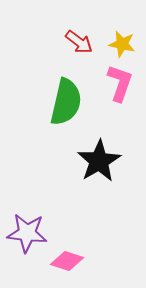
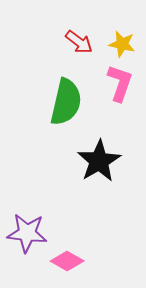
pink diamond: rotated 12 degrees clockwise
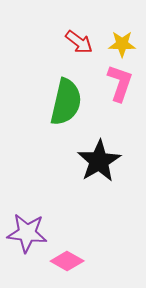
yellow star: rotated 12 degrees counterclockwise
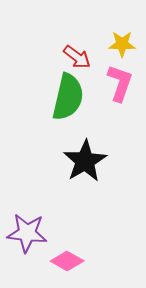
red arrow: moved 2 px left, 15 px down
green semicircle: moved 2 px right, 5 px up
black star: moved 14 px left
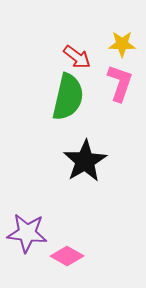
pink diamond: moved 5 px up
